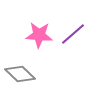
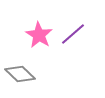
pink star: rotated 28 degrees clockwise
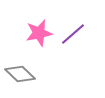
pink star: moved 2 px up; rotated 28 degrees clockwise
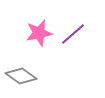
gray diamond: moved 1 px right, 2 px down; rotated 8 degrees counterclockwise
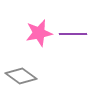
purple line: rotated 40 degrees clockwise
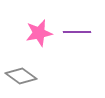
purple line: moved 4 px right, 2 px up
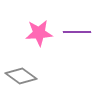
pink star: rotated 8 degrees clockwise
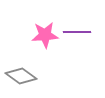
pink star: moved 6 px right, 2 px down
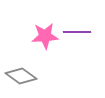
pink star: moved 1 px down
